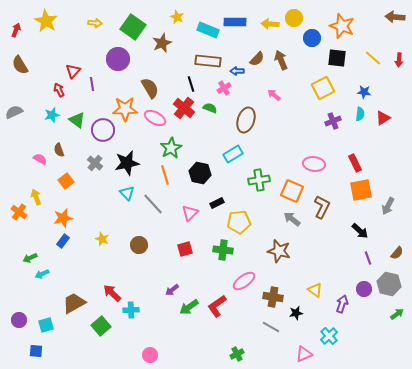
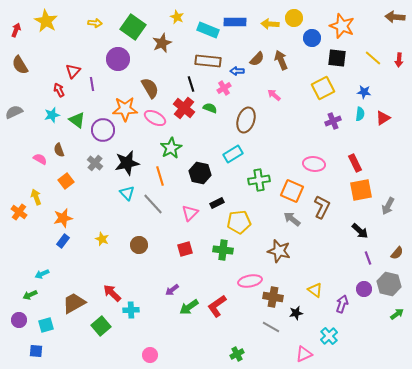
orange line at (165, 175): moved 5 px left, 1 px down
green arrow at (30, 258): moved 37 px down
pink ellipse at (244, 281): moved 6 px right; rotated 25 degrees clockwise
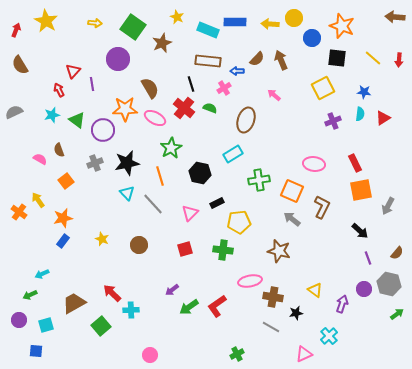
gray cross at (95, 163): rotated 28 degrees clockwise
yellow arrow at (36, 197): moved 2 px right, 3 px down; rotated 14 degrees counterclockwise
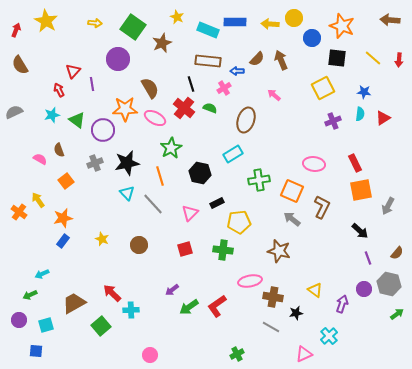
brown arrow at (395, 17): moved 5 px left, 3 px down
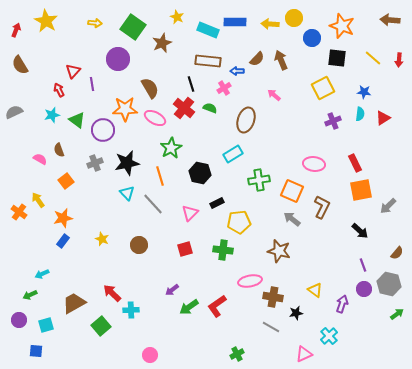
gray arrow at (388, 206): rotated 18 degrees clockwise
purple line at (368, 258): moved 5 px left, 7 px down
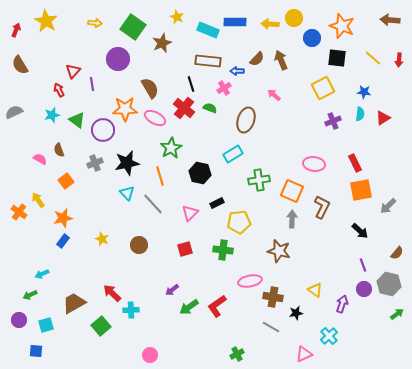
gray arrow at (292, 219): rotated 54 degrees clockwise
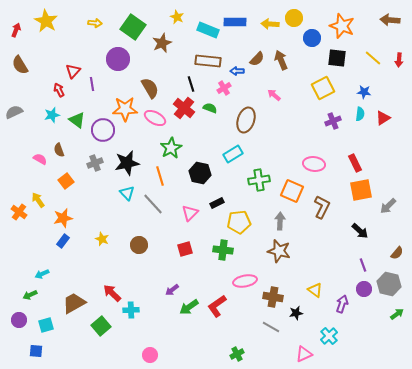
gray arrow at (292, 219): moved 12 px left, 2 px down
pink ellipse at (250, 281): moved 5 px left
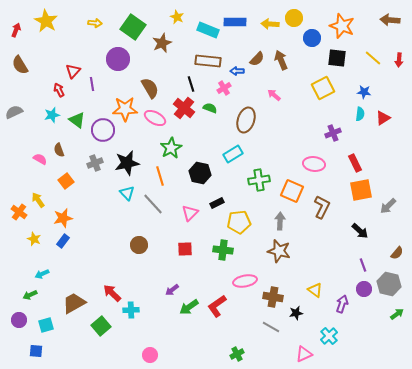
purple cross at (333, 121): moved 12 px down
yellow star at (102, 239): moved 68 px left
red square at (185, 249): rotated 14 degrees clockwise
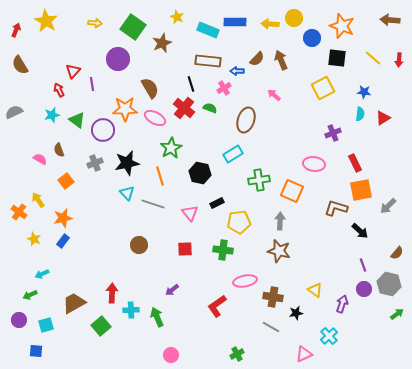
gray line at (153, 204): rotated 30 degrees counterclockwise
brown L-shape at (322, 207): moved 14 px right, 1 px down; rotated 100 degrees counterclockwise
pink triangle at (190, 213): rotated 24 degrees counterclockwise
red arrow at (112, 293): rotated 48 degrees clockwise
green arrow at (189, 307): moved 32 px left, 10 px down; rotated 102 degrees clockwise
pink circle at (150, 355): moved 21 px right
